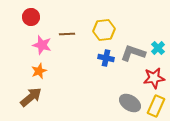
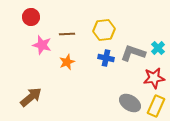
orange star: moved 28 px right, 9 px up
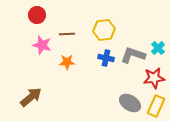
red circle: moved 6 px right, 2 px up
gray L-shape: moved 2 px down
orange star: rotated 21 degrees clockwise
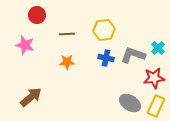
pink star: moved 17 px left
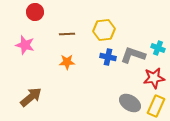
red circle: moved 2 px left, 3 px up
cyan cross: rotated 24 degrees counterclockwise
blue cross: moved 2 px right, 1 px up
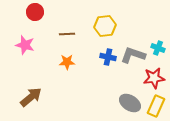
yellow hexagon: moved 1 px right, 4 px up
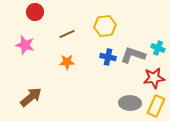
brown line: rotated 21 degrees counterclockwise
gray ellipse: rotated 30 degrees counterclockwise
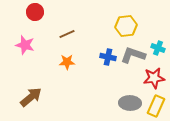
yellow hexagon: moved 21 px right
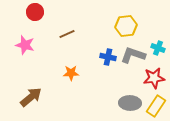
orange star: moved 4 px right, 11 px down
yellow rectangle: rotated 10 degrees clockwise
